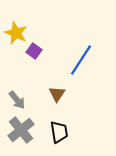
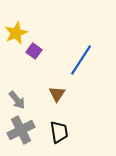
yellow star: rotated 25 degrees clockwise
gray cross: rotated 12 degrees clockwise
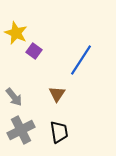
yellow star: rotated 25 degrees counterclockwise
gray arrow: moved 3 px left, 3 px up
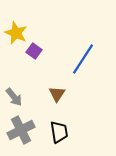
blue line: moved 2 px right, 1 px up
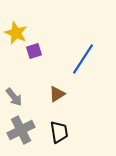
purple square: rotated 35 degrees clockwise
brown triangle: rotated 24 degrees clockwise
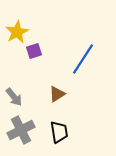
yellow star: moved 1 px right, 1 px up; rotated 20 degrees clockwise
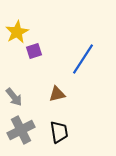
brown triangle: rotated 18 degrees clockwise
